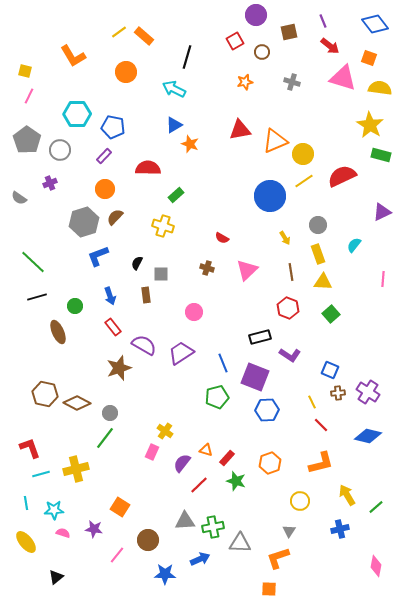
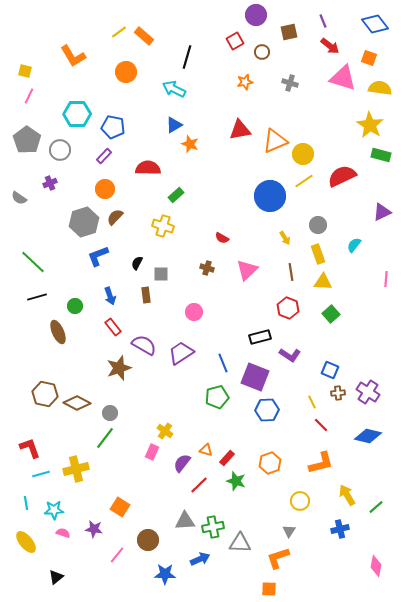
gray cross at (292, 82): moved 2 px left, 1 px down
pink line at (383, 279): moved 3 px right
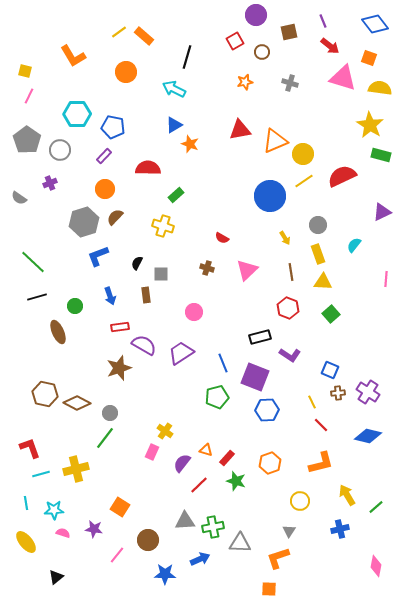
red rectangle at (113, 327): moved 7 px right; rotated 60 degrees counterclockwise
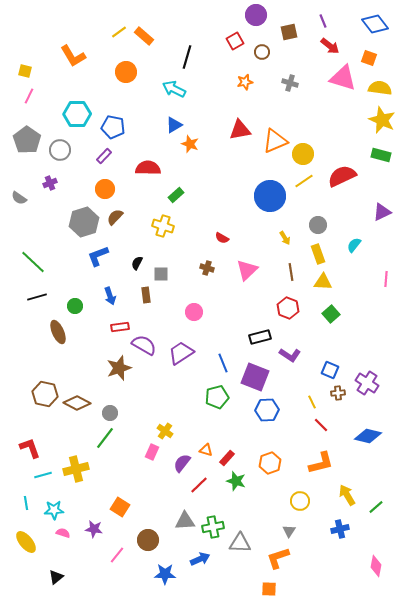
yellow star at (370, 125): moved 12 px right, 5 px up; rotated 8 degrees counterclockwise
purple cross at (368, 392): moved 1 px left, 9 px up
cyan line at (41, 474): moved 2 px right, 1 px down
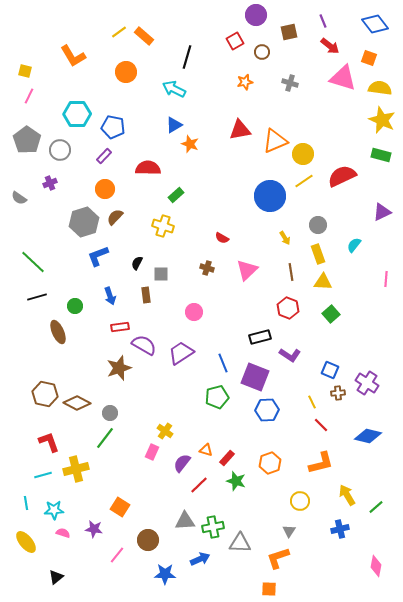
red L-shape at (30, 448): moved 19 px right, 6 px up
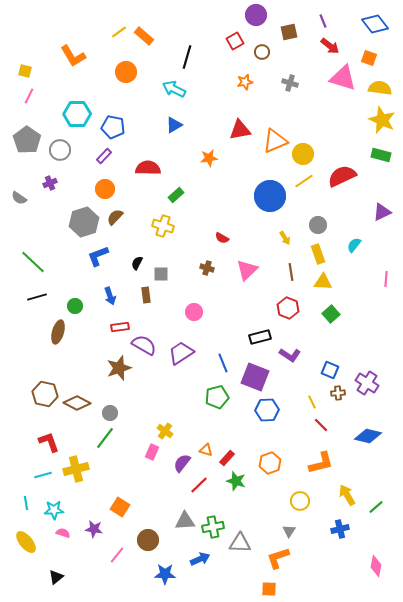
orange star at (190, 144): moved 19 px right, 14 px down; rotated 30 degrees counterclockwise
brown ellipse at (58, 332): rotated 40 degrees clockwise
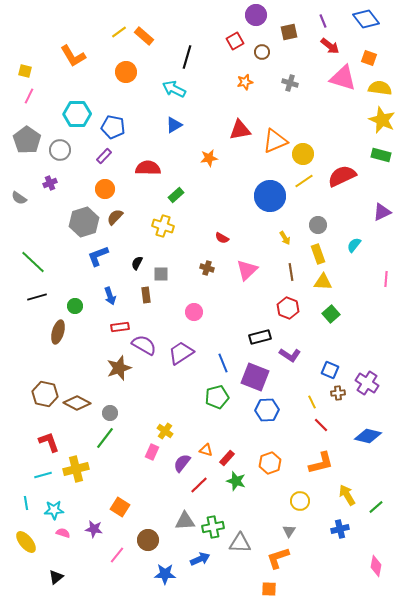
blue diamond at (375, 24): moved 9 px left, 5 px up
